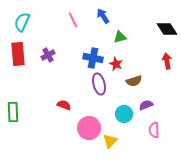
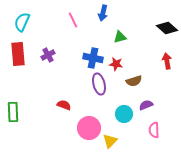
blue arrow: moved 3 px up; rotated 133 degrees counterclockwise
black diamond: moved 1 px up; rotated 15 degrees counterclockwise
red star: rotated 16 degrees counterclockwise
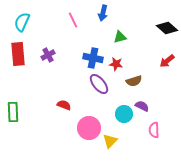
red arrow: rotated 119 degrees counterclockwise
purple ellipse: rotated 25 degrees counterclockwise
purple semicircle: moved 4 px left, 1 px down; rotated 48 degrees clockwise
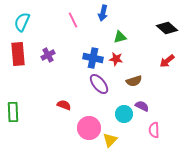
red star: moved 5 px up
yellow triangle: moved 1 px up
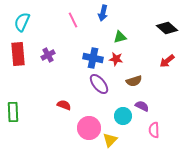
cyan circle: moved 1 px left, 2 px down
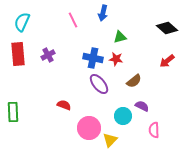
brown semicircle: rotated 21 degrees counterclockwise
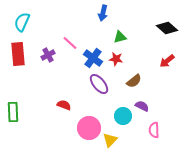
pink line: moved 3 px left, 23 px down; rotated 21 degrees counterclockwise
blue cross: rotated 24 degrees clockwise
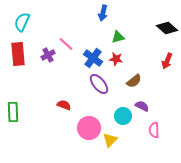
green triangle: moved 2 px left
pink line: moved 4 px left, 1 px down
red arrow: rotated 28 degrees counterclockwise
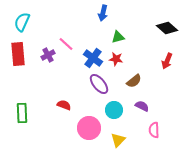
green rectangle: moved 9 px right, 1 px down
cyan circle: moved 9 px left, 6 px up
yellow triangle: moved 8 px right
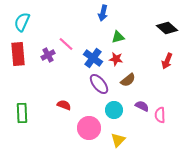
brown semicircle: moved 6 px left, 1 px up
pink semicircle: moved 6 px right, 15 px up
